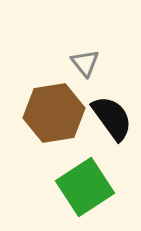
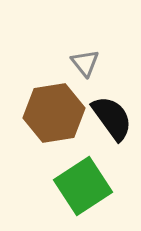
green square: moved 2 px left, 1 px up
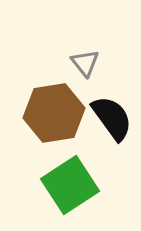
green square: moved 13 px left, 1 px up
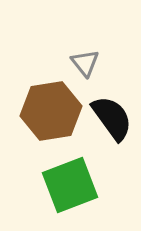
brown hexagon: moved 3 px left, 2 px up
green square: rotated 12 degrees clockwise
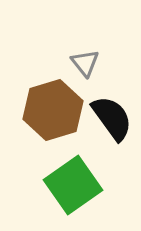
brown hexagon: moved 2 px right, 1 px up; rotated 8 degrees counterclockwise
green square: moved 3 px right; rotated 14 degrees counterclockwise
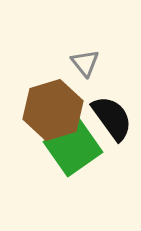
green square: moved 38 px up
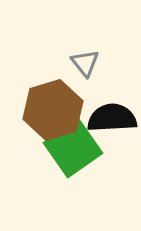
black semicircle: rotated 57 degrees counterclockwise
green square: moved 1 px down
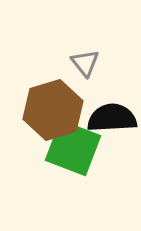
green square: rotated 34 degrees counterclockwise
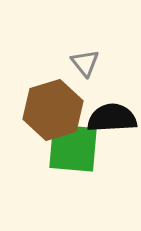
green square: rotated 16 degrees counterclockwise
